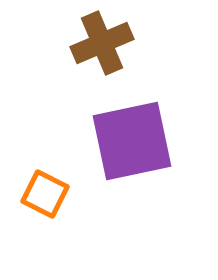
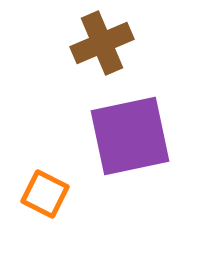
purple square: moved 2 px left, 5 px up
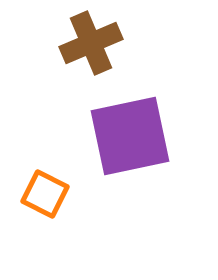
brown cross: moved 11 px left
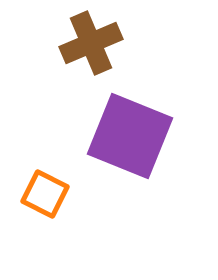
purple square: rotated 34 degrees clockwise
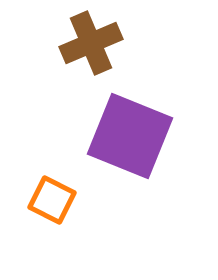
orange square: moved 7 px right, 6 px down
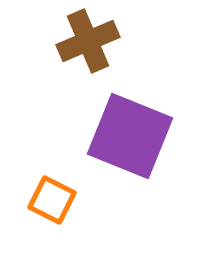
brown cross: moved 3 px left, 2 px up
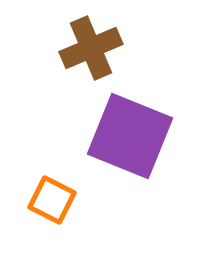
brown cross: moved 3 px right, 7 px down
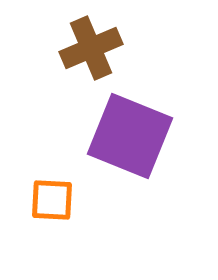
orange square: rotated 24 degrees counterclockwise
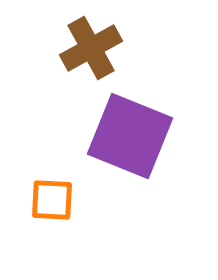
brown cross: rotated 6 degrees counterclockwise
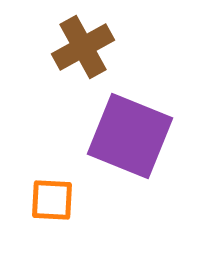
brown cross: moved 8 px left, 1 px up
